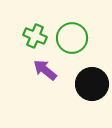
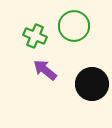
green circle: moved 2 px right, 12 px up
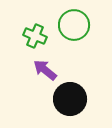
green circle: moved 1 px up
black circle: moved 22 px left, 15 px down
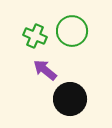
green circle: moved 2 px left, 6 px down
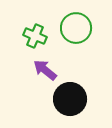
green circle: moved 4 px right, 3 px up
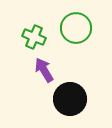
green cross: moved 1 px left, 1 px down
purple arrow: moved 1 px left; rotated 20 degrees clockwise
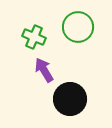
green circle: moved 2 px right, 1 px up
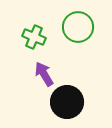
purple arrow: moved 4 px down
black circle: moved 3 px left, 3 px down
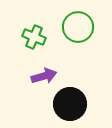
purple arrow: moved 2 px down; rotated 105 degrees clockwise
black circle: moved 3 px right, 2 px down
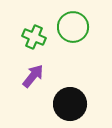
green circle: moved 5 px left
purple arrow: moved 11 px left; rotated 35 degrees counterclockwise
